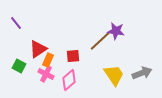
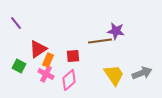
brown line: rotated 35 degrees clockwise
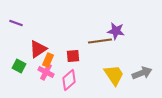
purple line: rotated 32 degrees counterclockwise
pink cross: moved 2 px up
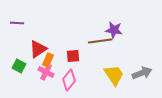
purple line: moved 1 px right; rotated 16 degrees counterclockwise
purple star: moved 2 px left, 1 px up
pink diamond: rotated 10 degrees counterclockwise
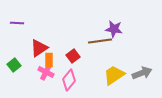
purple star: moved 1 px up
red triangle: moved 1 px right, 1 px up
red square: rotated 32 degrees counterclockwise
orange rectangle: moved 1 px right; rotated 24 degrees counterclockwise
green square: moved 5 px left, 1 px up; rotated 24 degrees clockwise
yellow trapezoid: rotated 90 degrees counterclockwise
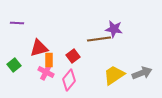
brown line: moved 1 px left, 2 px up
red triangle: rotated 18 degrees clockwise
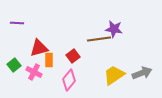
pink cross: moved 12 px left
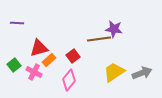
orange rectangle: rotated 48 degrees clockwise
yellow trapezoid: moved 3 px up
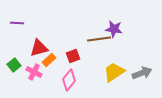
red square: rotated 16 degrees clockwise
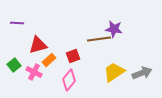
red triangle: moved 1 px left, 3 px up
